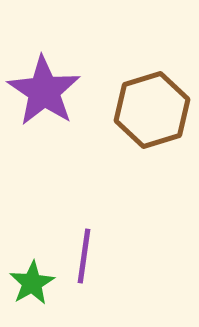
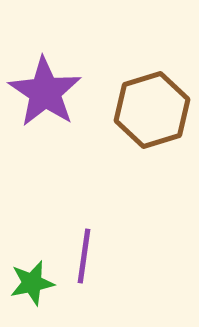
purple star: moved 1 px right, 1 px down
green star: rotated 18 degrees clockwise
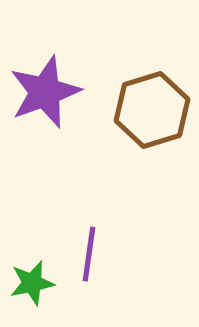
purple star: rotated 18 degrees clockwise
purple line: moved 5 px right, 2 px up
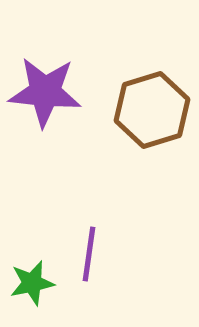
purple star: rotated 26 degrees clockwise
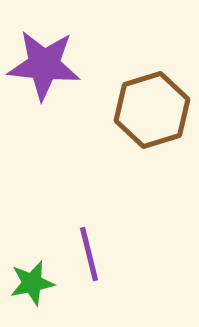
purple star: moved 1 px left, 27 px up
purple line: rotated 22 degrees counterclockwise
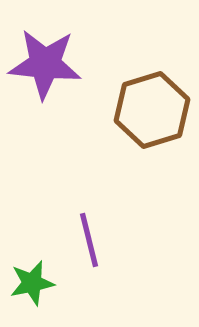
purple star: moved 1 px right, 1 px up
purple line: moved 14 px up
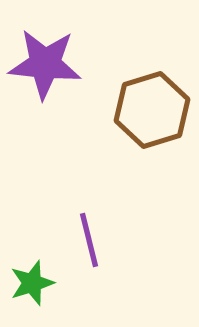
green star: rotated 6 degrees counterclockwise
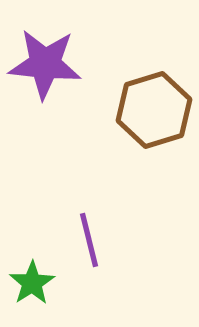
brown hexagon: moved 2 px right
green star: rotated 15 degrees counterclockwise
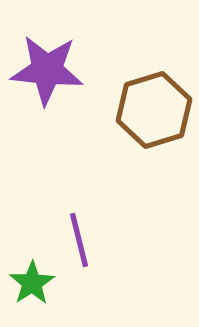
purple star: moved 2 px right, 6 px down
purple line: moved 10 px left
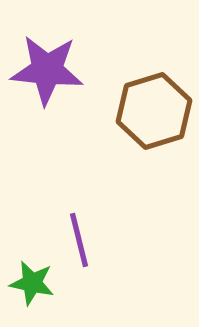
brown hexagon: moved 1 px down
green star: rotated 27 degrees counterclockwise
